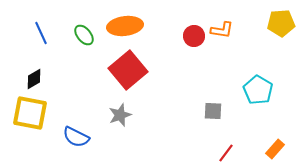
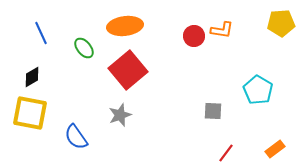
green ellipse: moved 13 px down
black diamond: moved 2 px left, 2 px up
blue semicircle: rotated 28 degrees clockwise
orange rectangle: rotated 12 degrees clockwise
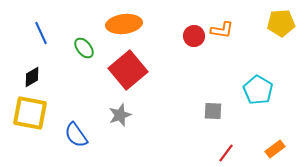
orange ellipse: moved 1 px left, 2 px up
blue semicircle: moved 2 px up
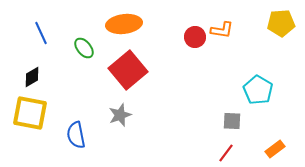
red circle: moved 1 px right, 1 px down
gray square: moved 19 px right, 10 px down
blue semicircle: rotated 24 degrees clockwise
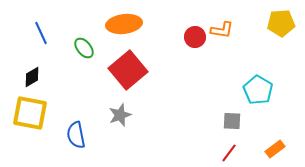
red line: moved 3 px right
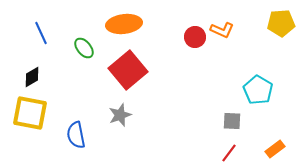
orange L-shape: rotated 15 degrees clockwise
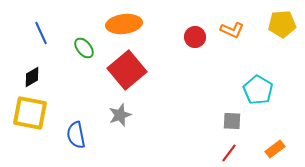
yellow pentagon: moved 1 px right, 1 px down
orange L-shape: moved 10 px right
red square: moved 1 px left
